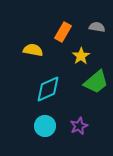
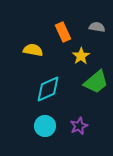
orange rectangle: rotated 54 degrees counterclockwise
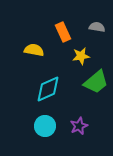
yellow semicircle: moved 1 px right
yellow star: rotated 24 degrees clockwise
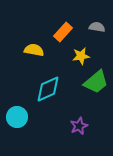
orange rectangle: rotated 66 degrees clockwise
cyan circle: moved 28 px left, 9 px up
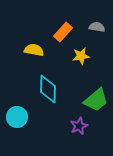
green trapezoid: moved 18 px down
cyan diamond: rotated 64 degrees counterclockwise
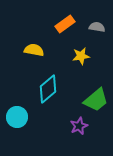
orange rectangle: moved 2 px right, 8 px up; rotated 12 degrees clockwise
cyan diamond: rotated 48 degrees clockwise
